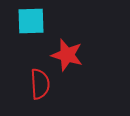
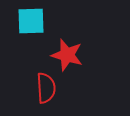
red semicircle: moved 6 px right, 4 px down
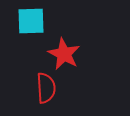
red star: moved 3 px left, 1 px up; rotated 12 degrees clockwise
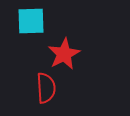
red star: rotated 16 degrees clockwise
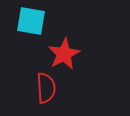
cyan square: rotated 12 degrees clockwise
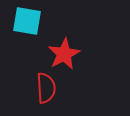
cyan square: moved 4 px left
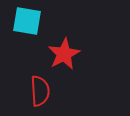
red semicircle: moved 6 px left, 3 px down
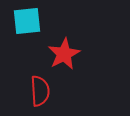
cyan square: rotated 16 degrees counterclockwise
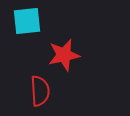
red star: moved 1 px down; rotated 16 degrees clockwise
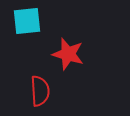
red star: moved 4 px right, 1 px up; rotated 28 degrees clockwise
